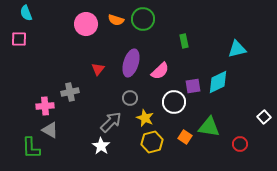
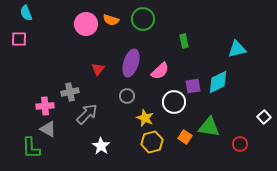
orange semicircle: moved 5 px left
gray circle: moved 3 px left, 2 px up
gray arrow: moved 24 px left, 8 px up
gray triangle: moved 2 px left, 1 px up
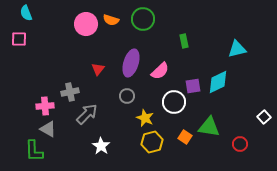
green L-shape: moved 3 px right, 3 px down
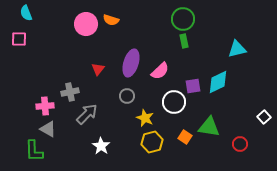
green circle: moved 40 px right
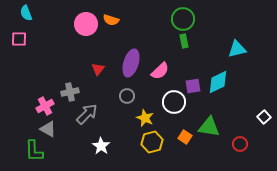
pink cross: rotated 24 degrees counterclockwise
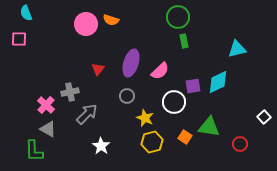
green circle: moved 5 px left, 2 px up
pink cross: moved 1 px right, 1 px up; rotated 18 degrees counterclockwise
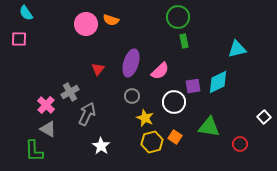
cyan semicircle: rotated 14 degrees counterclockwise
gray cross: rotated 18 degrees counterclockwise
gray circle: moved 5 px right
gray arrow: rotated 20 degrees counterclockwise
orange square: moved 10 px left
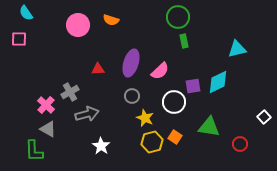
pink circle: moved 8 px left, 1 px down
red triangle: rotated 48 degrees clockwise
gray arrow: rotated 50 degrees clockwise
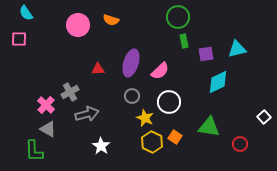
purple square: moved 13 px right, 32 px up
white circle: moved 5 px left
yellow hexagon: rotated 20 degrees counterclockwise
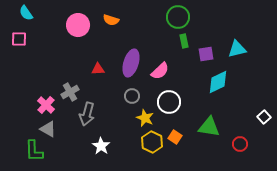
gray arrow: rotated 120 degrees clockwise
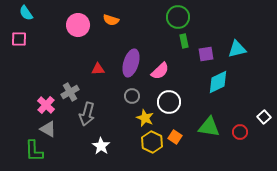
red circle: moved 12 px up
